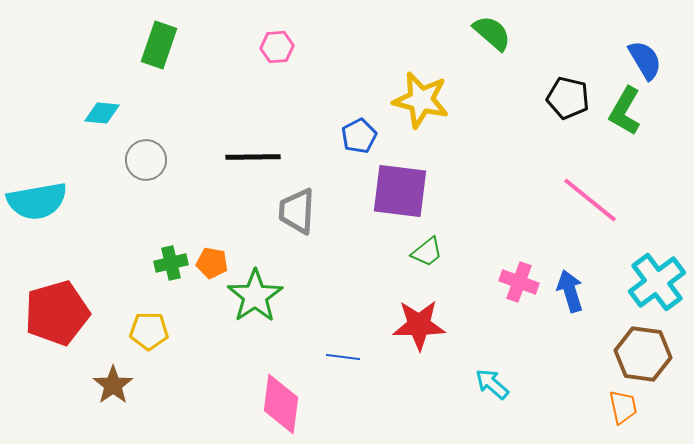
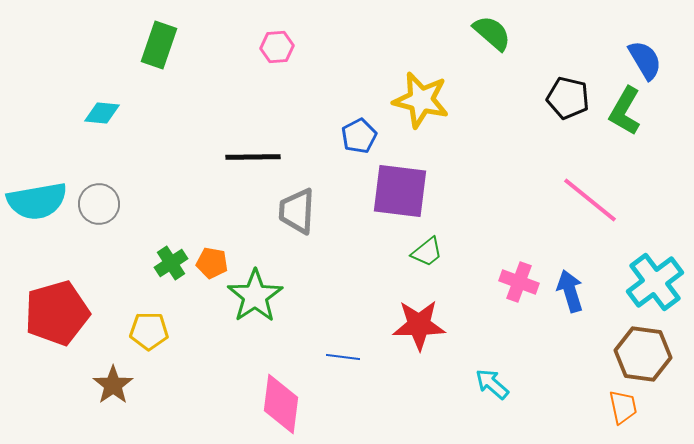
gray circle: moved 47 px left, 44 px down
green cross: rotated 20 degrees counterclockwise
cyan cross: moved 2 px left
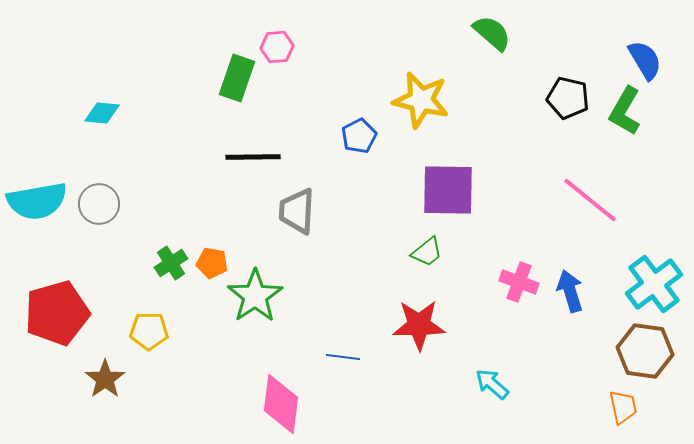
green rectangle: moved 78 px right, 33 px down
purple square: moved 48 px right, 1 px up; rotated 6 degrees counterclockwise
cyan cross: moved 1 px left, 2 px down
brown hexagon: moved 2 px right, 3 px up
brown star: moved 8 px left, 6 px up
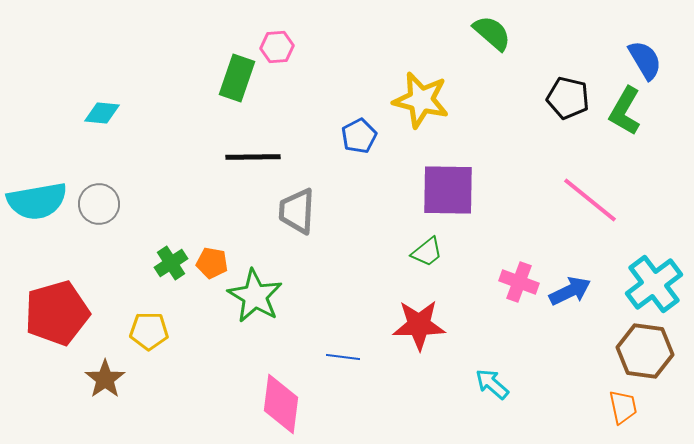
blue arrow: rotated 81 degrees clockwise
green star: rotated 8 degrees counterclockwise
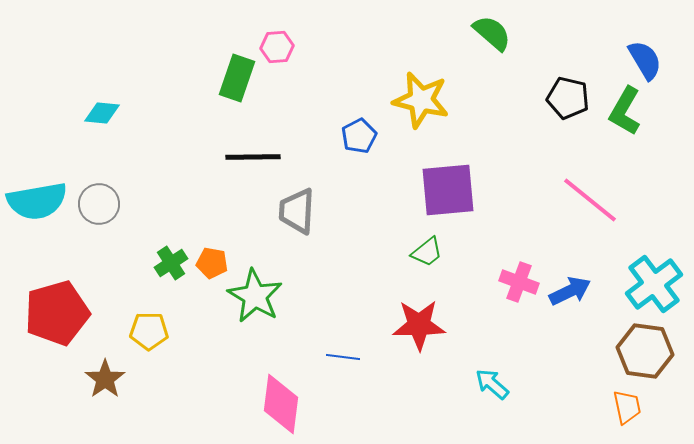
purple square: rotated 6 degrees counterclockwise
orange trapezoid: moved 4 px right
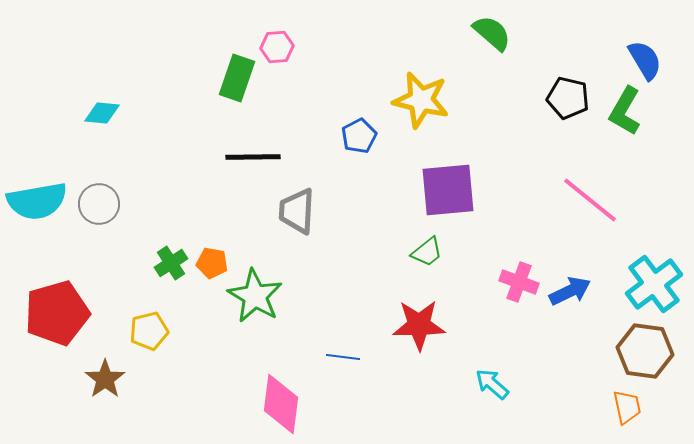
yellow pentagon: rotated 15 degrees counterclockwise
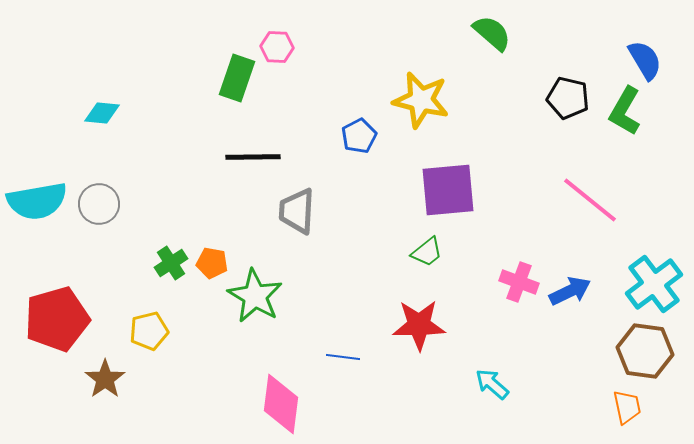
pink hexagon: rotated 8 degrees clockwise
red pentagon: moved 6 px down
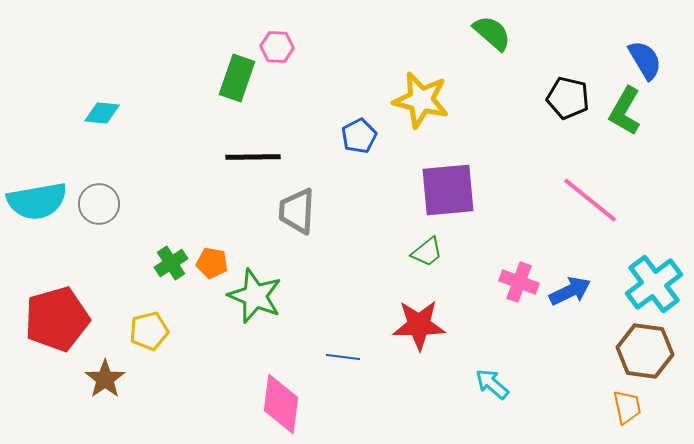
green star: rotated 8 degrees counterclockwise
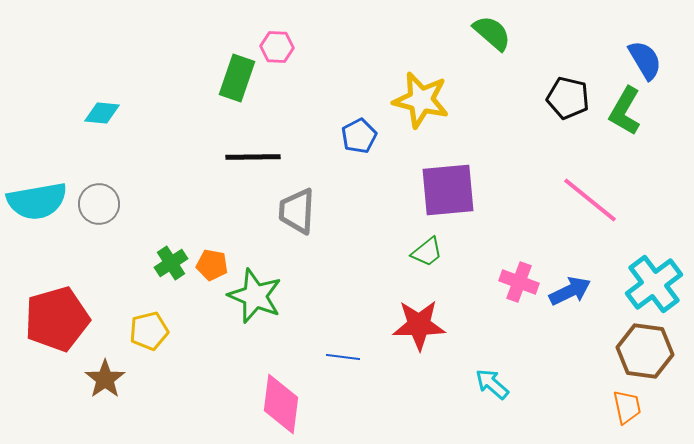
orange pentagon: moved 2 px down
